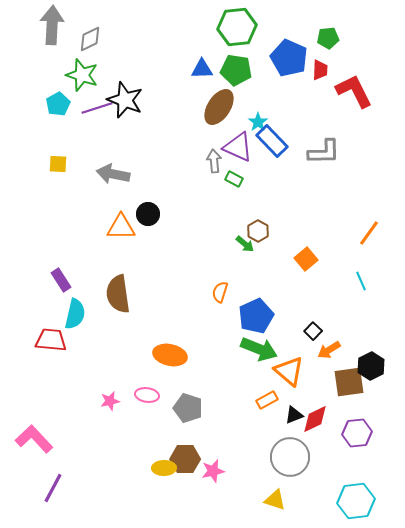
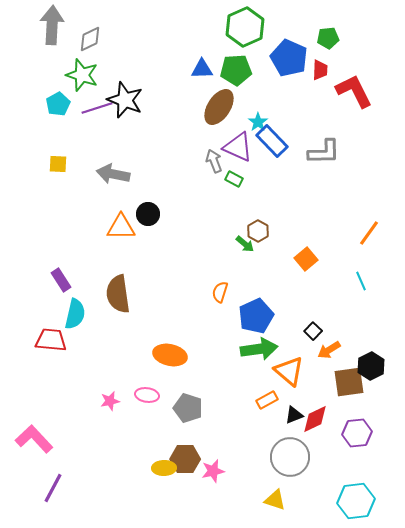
green hexagon at (237, 27): moved 8 px right; rotated 18 degrees counterclockwise
green pentagon at (236, 70): rotated 12 degrees counterclockwise
gray arrow at (214, 161): rotated 15 degrees counterclockwise
green arrow at (259, 349): rotated 30 degrees counterclockwise
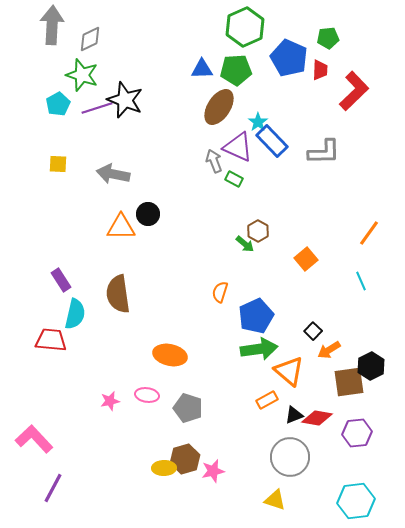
red L-shape at (354, 91): rotated 72 degrees clockwise
red diamond at (315, 419): moved 2 px right, 1 px up; rotated 36 degrees clockwise
brown hexagon at (185, 459): rotated 16 degrees counterclockwise
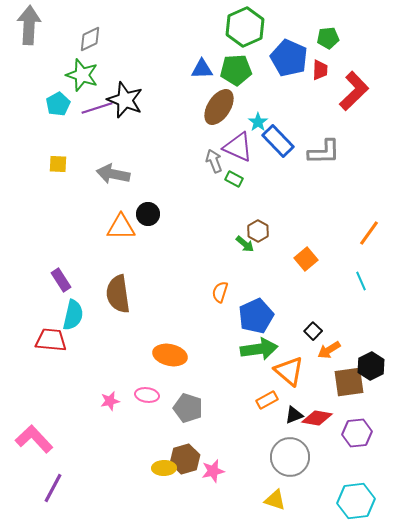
gray arrow at (52, 25): moved 23 px left
blue rectangle at (272, 141): moved 6 px right
cyan semicircle at (75, 314): moved 2 px left, 1 px down
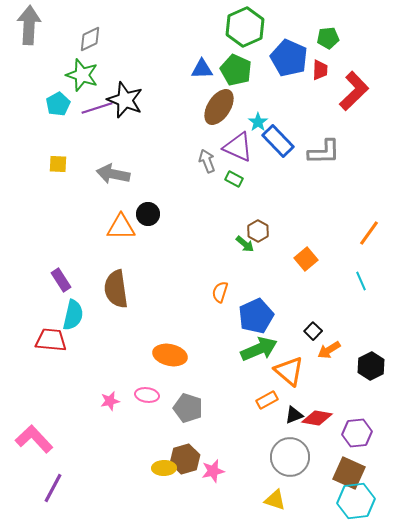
green pentagon at (236, 70): rotated 28 degrees clockwise
gray arrow at (214, 161): moved 7 px left
brown semicircle at (118, 294): moved 2 px left, 5 px up
green arrow at (259, 349): rotated 15 degrees counterclockwise
brown square at (349, 382): moved 91 px down; rotated 32 degrees clockwise
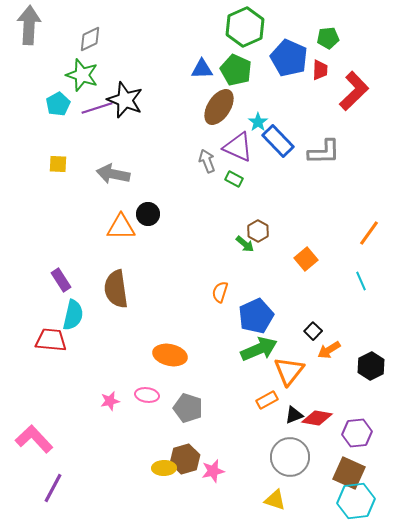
orange triangle at (289, 371): rotated 28 degrees clockwise
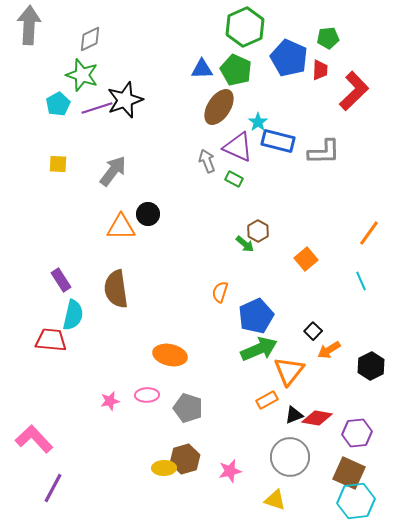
black star at (125, 100): rotated 30 degrees clockwise
blue rectangle at (278, 141): rotated 32 degrees counterclockwise
gray arrow at (113, 174): moved 3 px up; rotated 116 degrees clockwise
pink ellipse at (147, 395): rotated 10 degrees counterclockwise
pink star at (213, 471): moved 17 px right
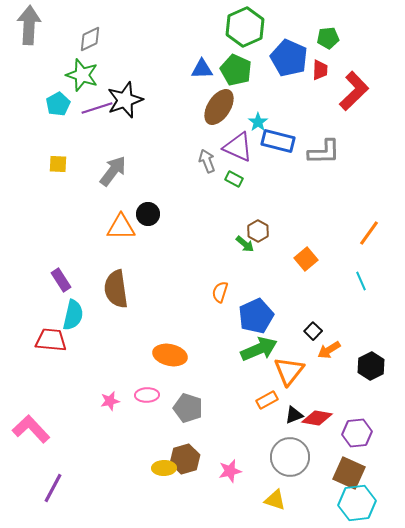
pink L-shape at (34, 439): moved 3 px left, 10 px up
cyan hexagon at (356, 501): moved 1 px right, 2 px down
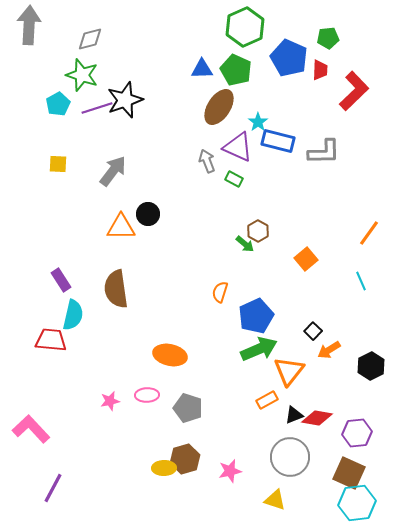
gray diamond at (90, 39): rotated 12 degrees clockwise
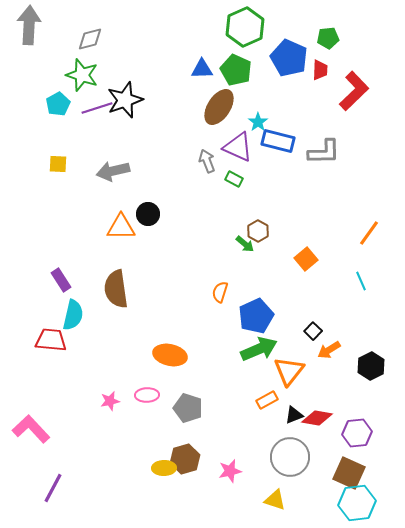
gray arrow at (113, 171): rotated 140 degrees counterclockwise
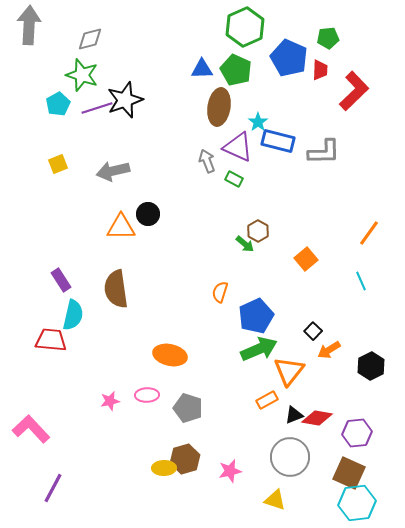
brown ellipse at (219, 107): rotated 24 degrees counterclockwise
yellow square at (58, 164): rotated 24 degrees counterclockwise
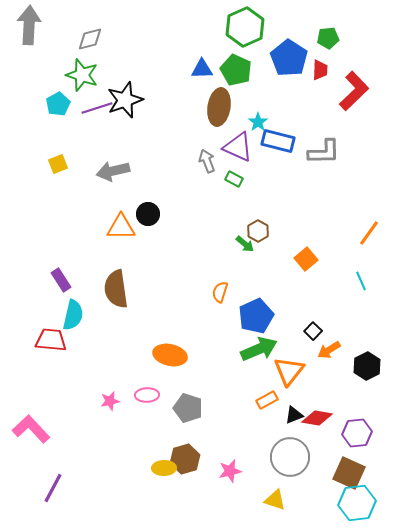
blue pentagon at (289, 58): rotated 9 degrees clockwise
black hexagon at (371, 366): moved 4 px left
